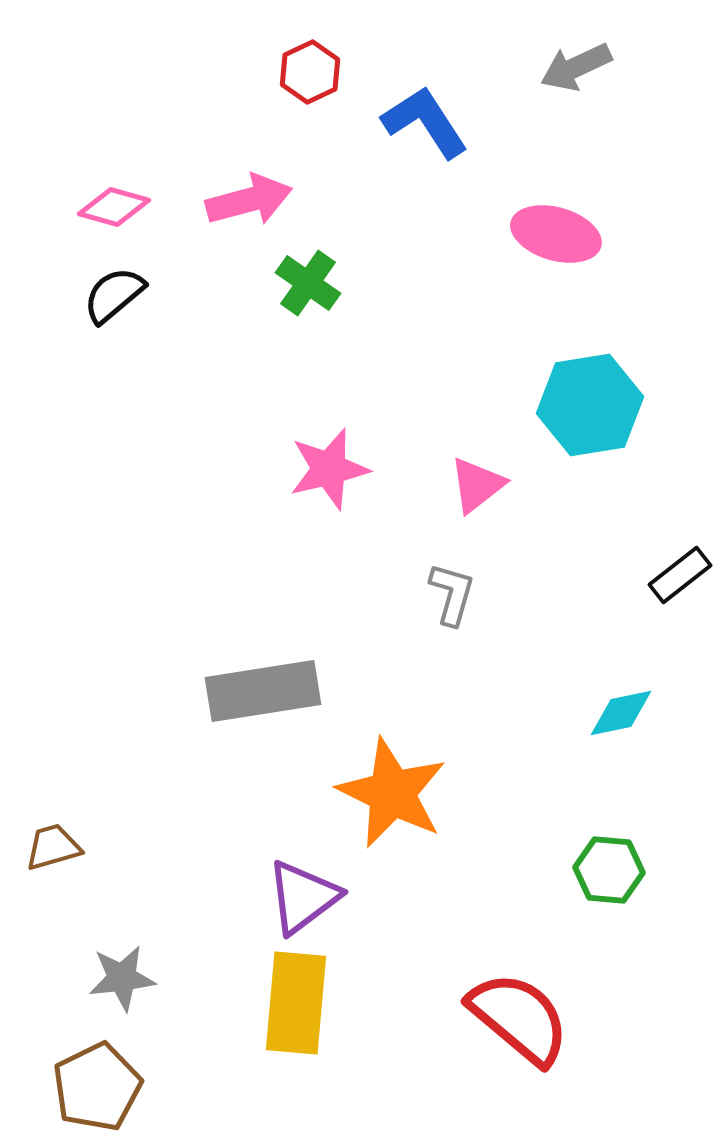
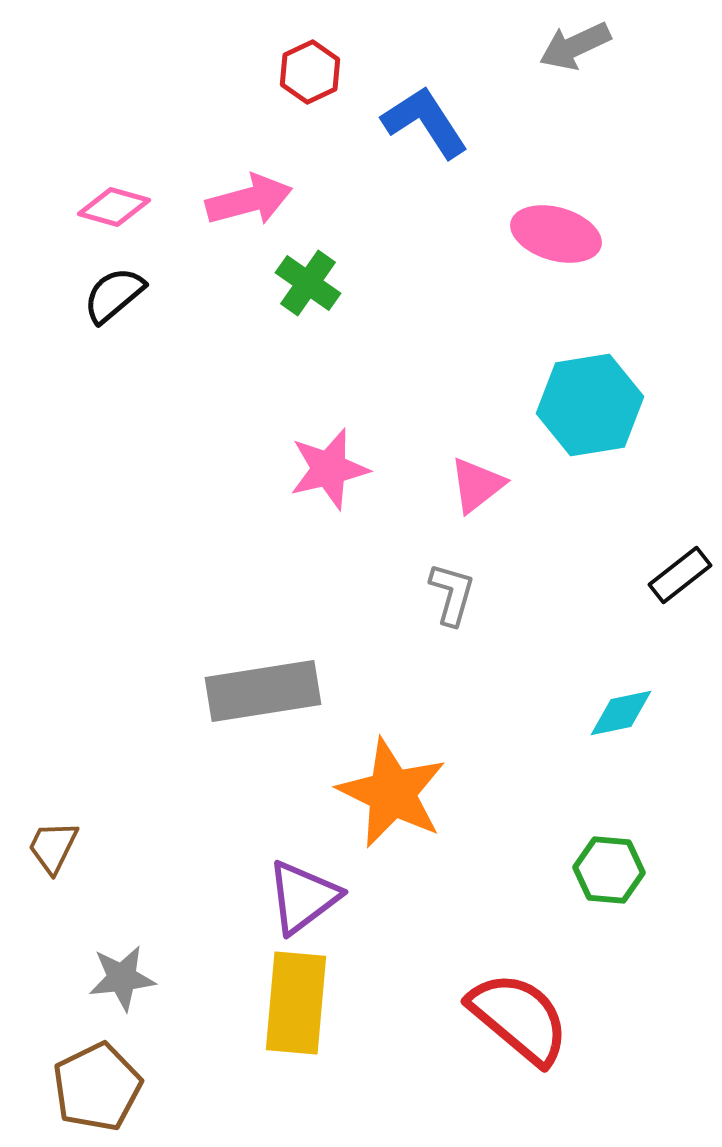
gray arrow: moved 1 px left, 21 px up
brown trapezoid: rotated 48 degrees counterclockwise
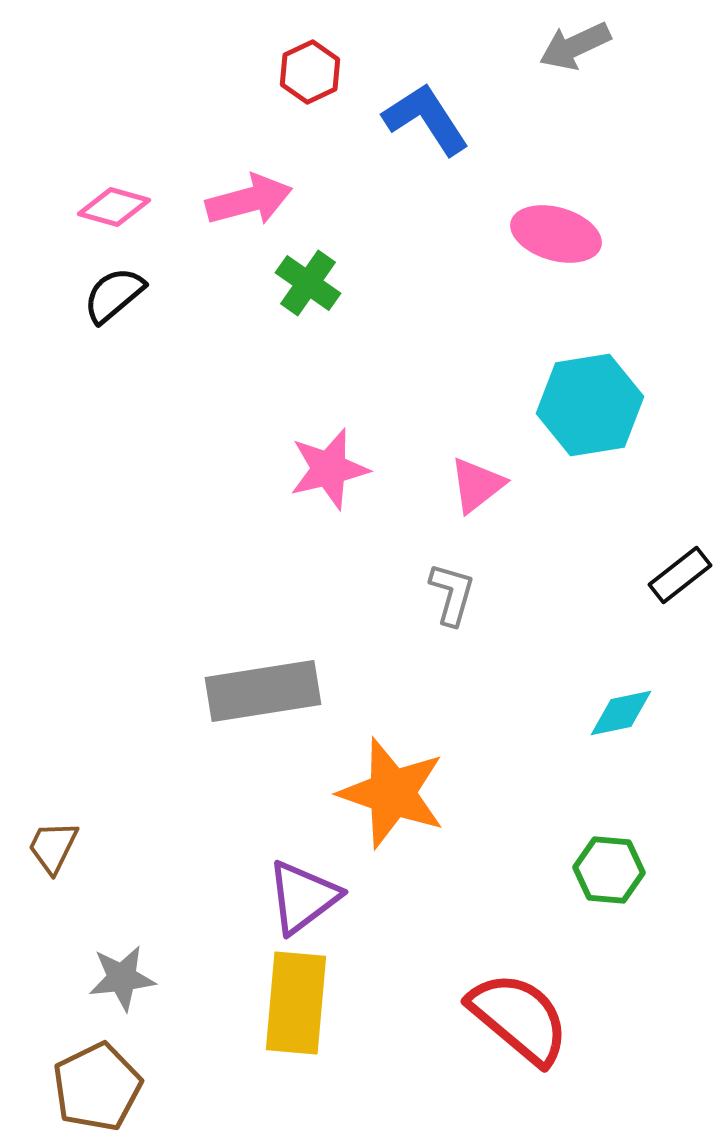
blue L-shape: moved 1 px right, 3 px up
orange star: rotated 7 degrees counterclockwise
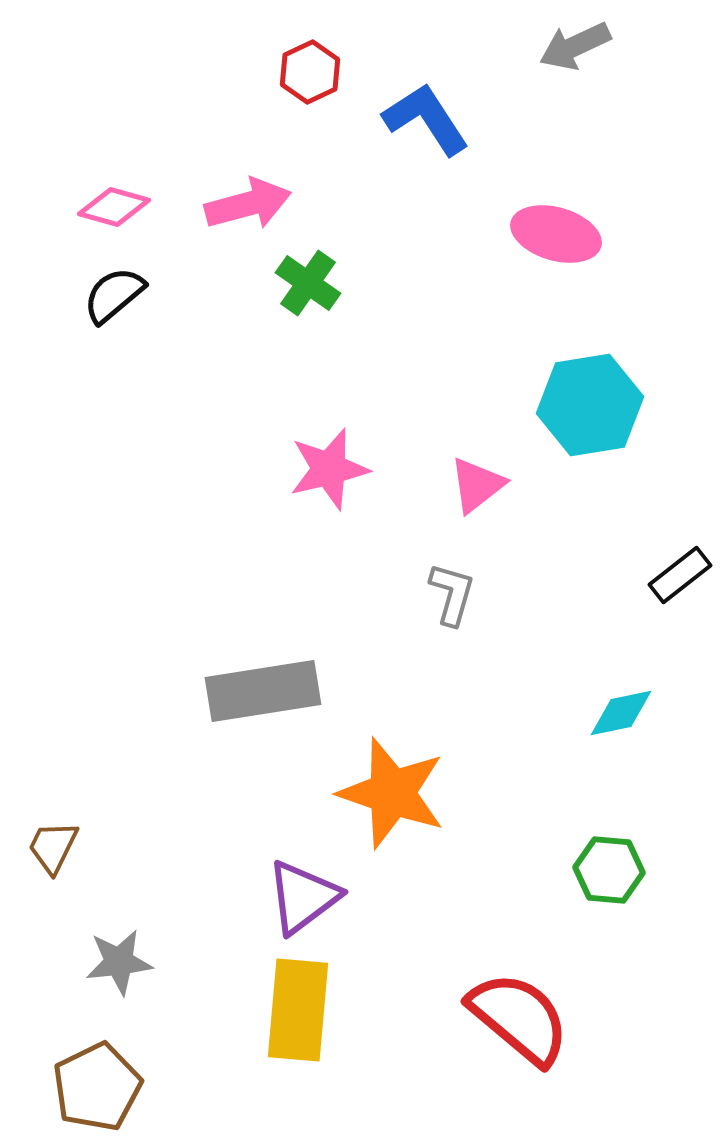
pink arrow: moved 1 px left, 4 px down
gray star: moved 3 px left, 16 px up
yellow rectangle: moved 2 px right, 7 px down
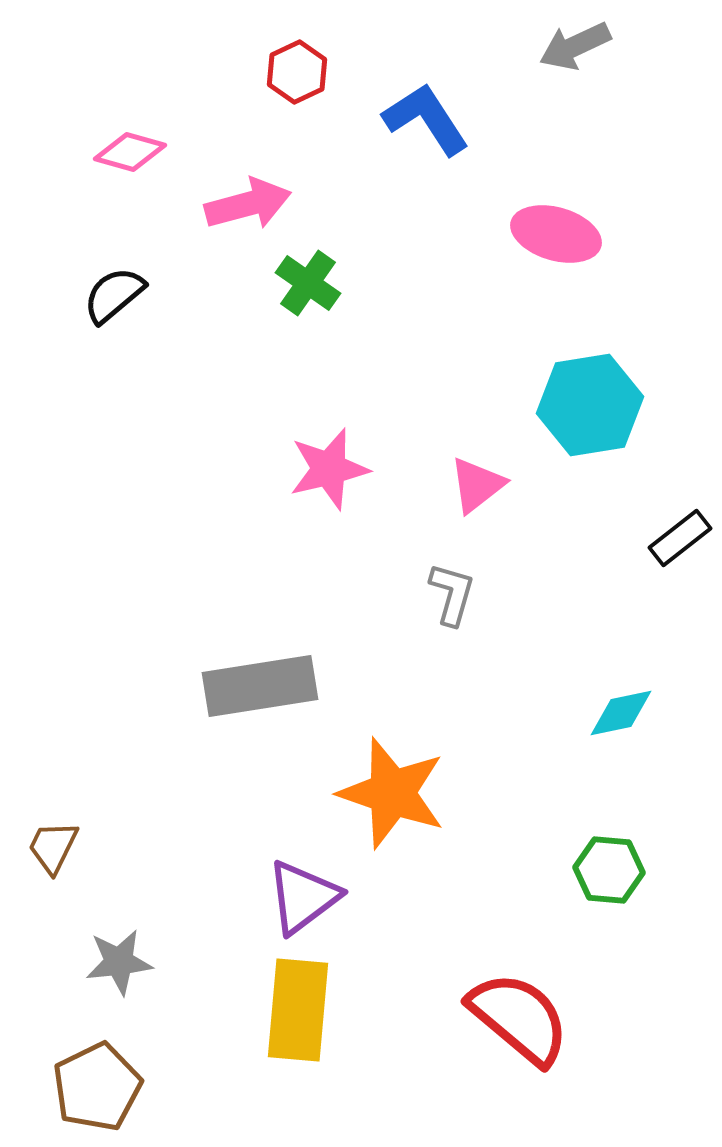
red hexagon: moved 13 px left
pink diamond: moved 16 px right, 55 px up
black rectangle: moved 37 px up
gray rectangle: moved 3 px left, 5 px up
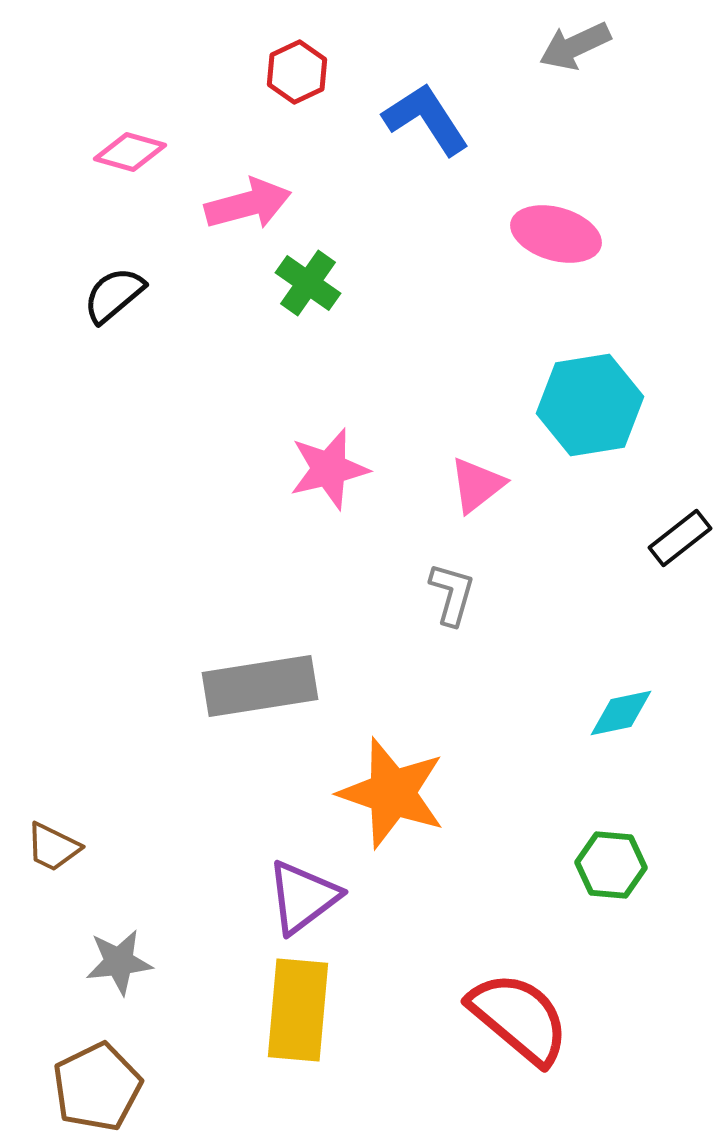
brown trapezoid: rotated 90 degrees counterclockwise
green hexagon: moved 2 px right, 5 px up
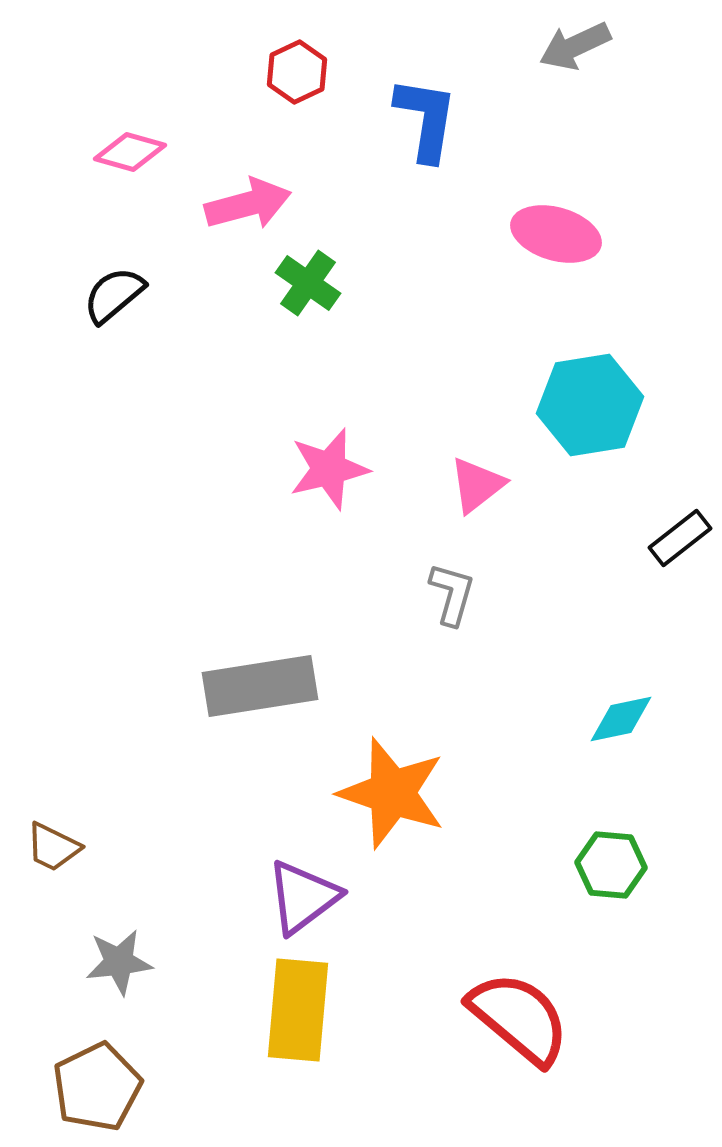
blue L-shape: rotated 42 degrees clockwise
cyan diamond: moved 6 px down
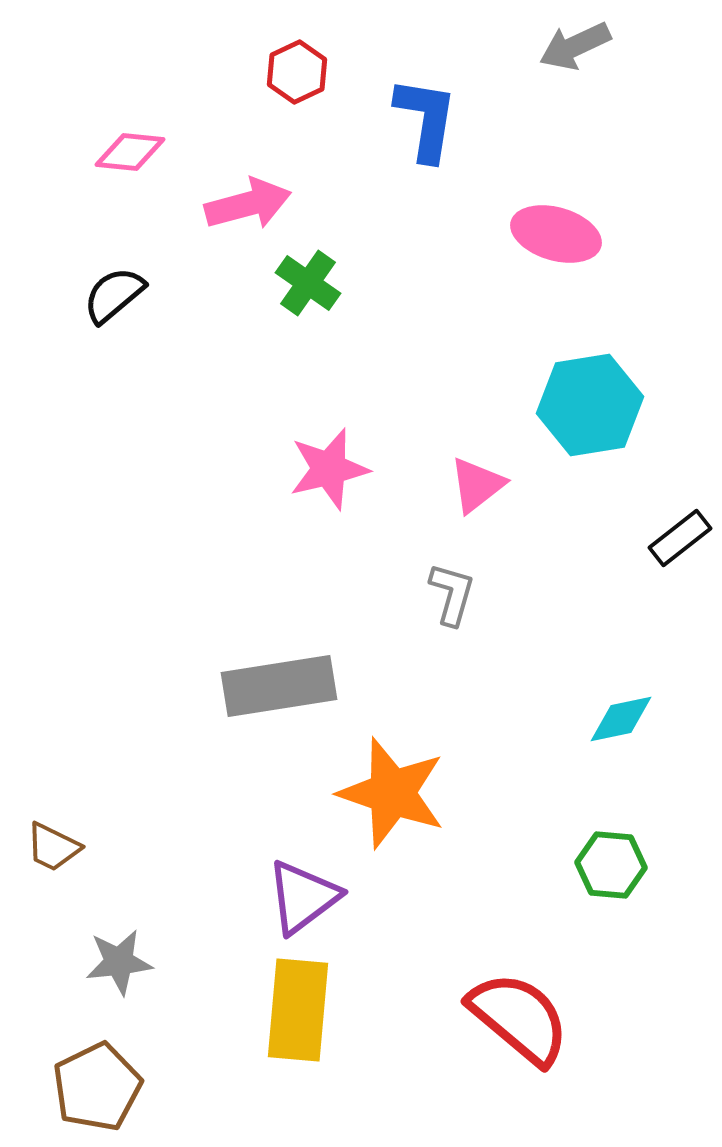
pink diamond: rotated 10 degrees counterclockwise
gray rectangle: moved 19 px right
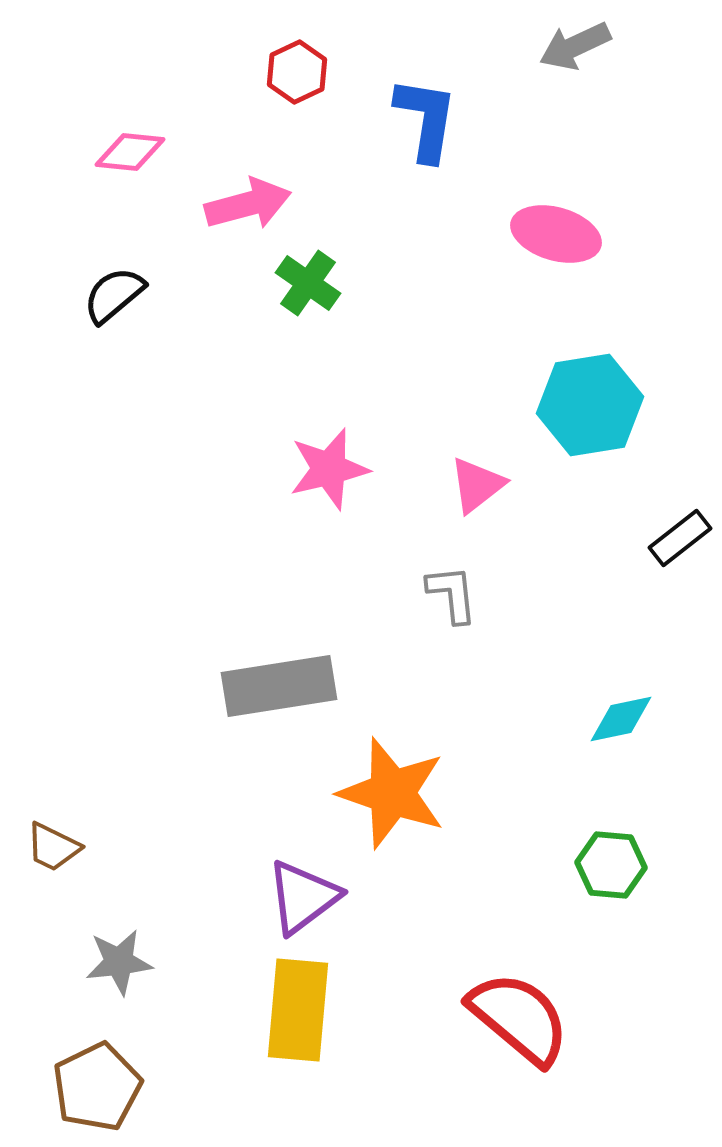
gray L-shape: rotated 22 degrees counterclockwise
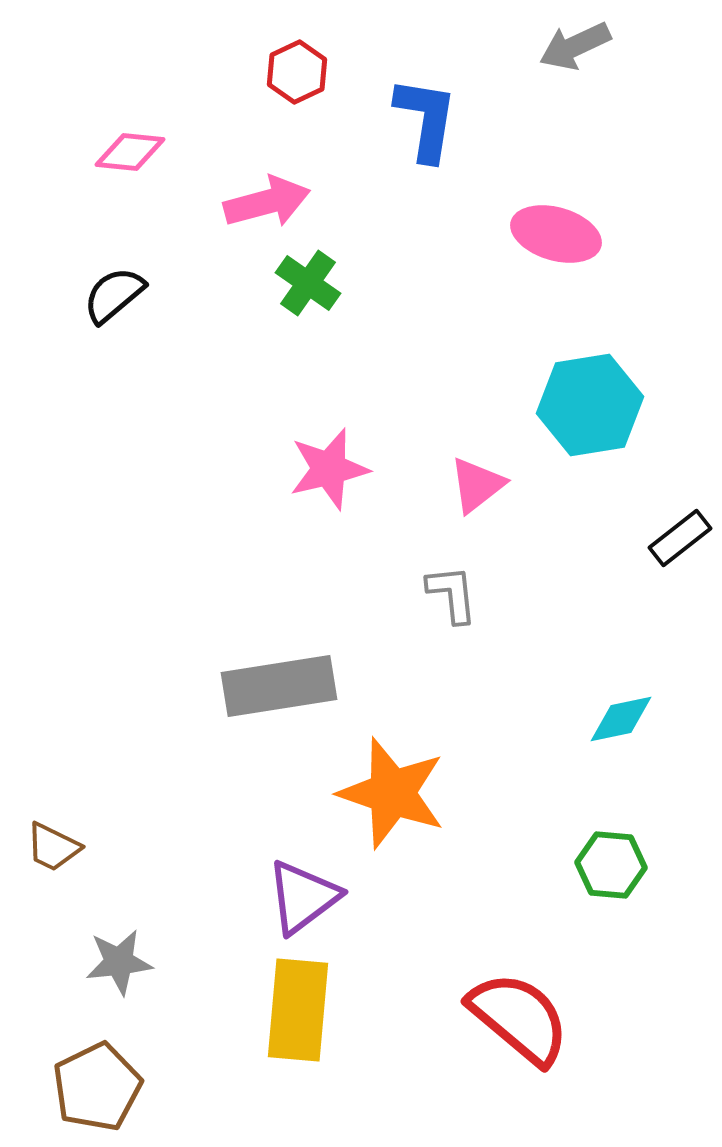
pink arrow: moved 19 px right, 2 px up
